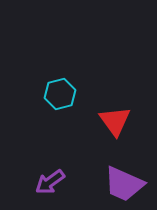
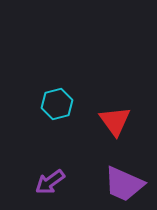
cyan hexagon: moved 3 px left, 10 px down
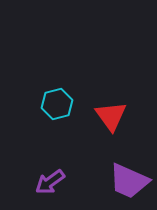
red triangle: moved 4 px left, 5 px up
purple trapezoid: moved 5 px right, 3 px up
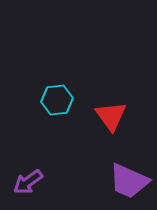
cyan hexagon: moved 4 px up; rotated 8 degrees clockwise
purple arrow: moved 22 px left
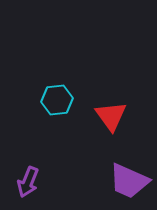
purple arrow: rotated 32 degrees counterclockwise
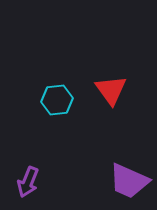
red triangle: moved 26 px up
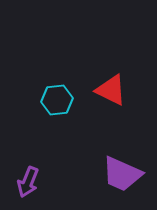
red triangle: rotated 28 degrees counterclockwise
purple trapezoid: moved 7 px left, 7 px up
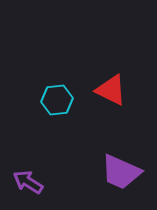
purple trapezoid: moved 1 px left, 2 px up
purple arrow: rotated 100 degrees clockwise
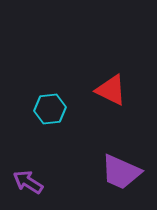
cyan hexagon: moved 7 px left, 9 px down
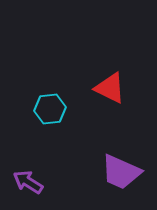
red triangle: moved 1 px left, 2 px up
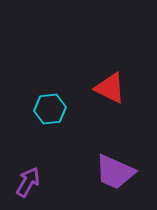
purple trapezoid: moved 6 px left
purple arrow: rotated 88 degrees clockwise
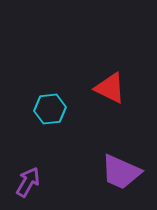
purple trapezoid: moved 6 px right
